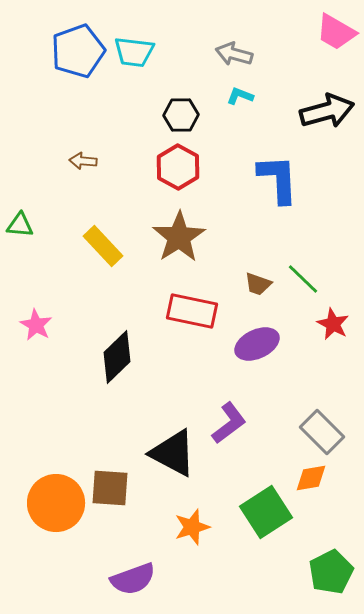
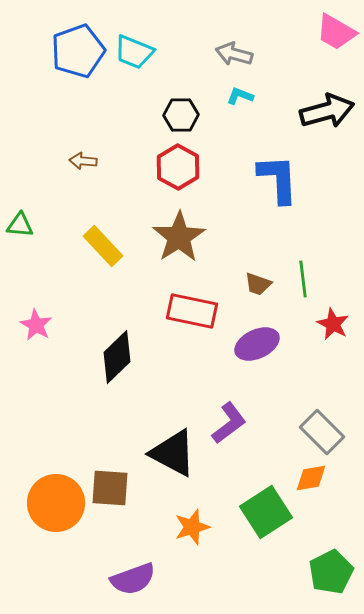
cyan trapezoid: rotated 15 degrees clockwise
green line: rotated 39 degrees clockwise
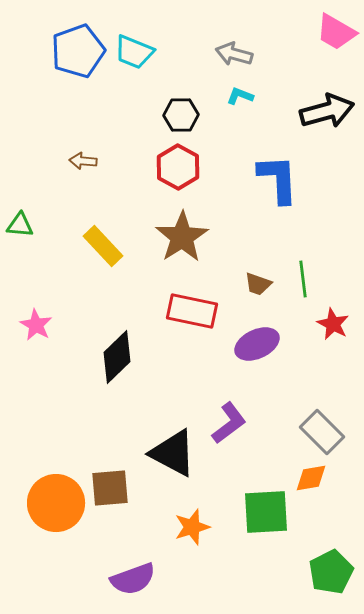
brown star: moved 3 px right
brown square: rotated 9 degrees counterclockwise
green square: rotated 30 degrees clockwise
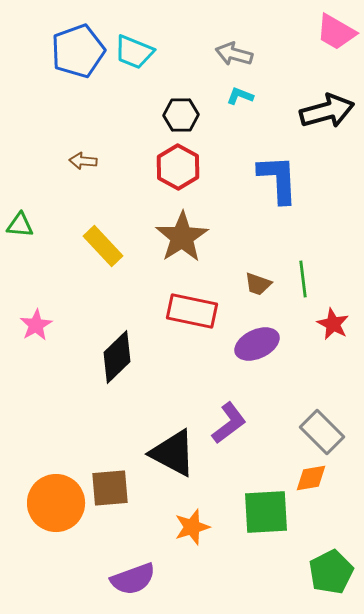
pink star: rotated 12 degrees clockwise
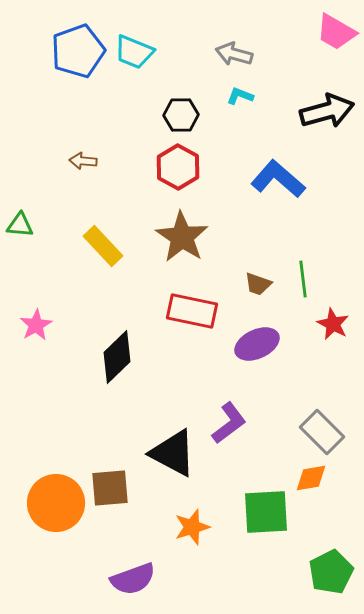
blue L-shape: rotated 46 degrees counterclockwise
brown star: rotated 6 degrees counterclockwise
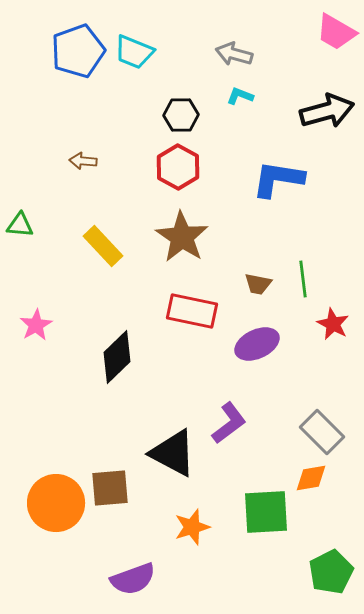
blue L-shape: rotated 32 degrees counterclockwise
brown trapezoid: rotated 8 degrees counterclockwise
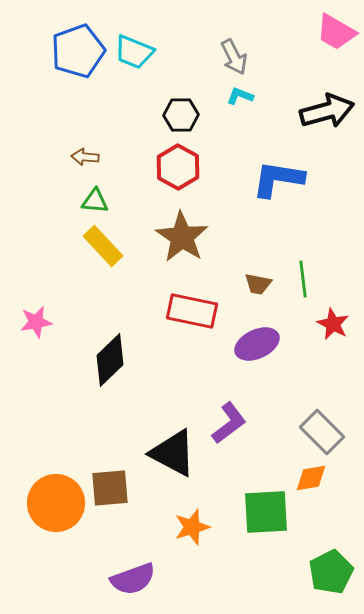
gray arrow: moved 3 px down; rotated 132 degrees counterclockwise
brown arrow: moved 2 px right, 4 px up
green triangle: moved 75 px right, 24 px up
pink star: moved 3 px up; rotated 20 degrees clockwise
black diamond: moved 7 px left, 3 px down
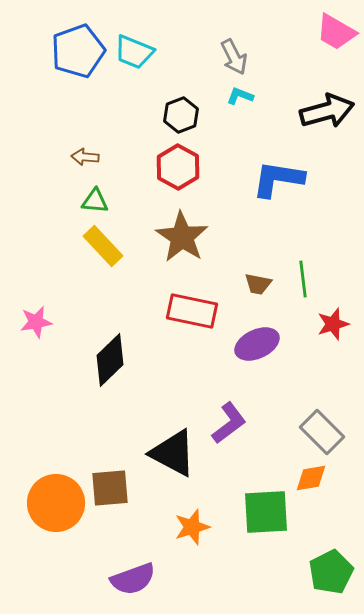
black hexagon: rotated 20 degrees counterclockwise
red star: rotated 28 degrees clockwise
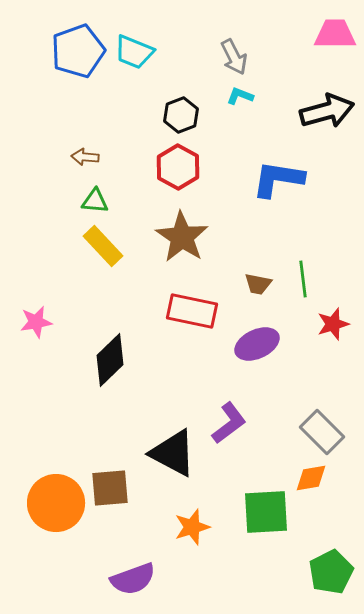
pink trapezoid: moved 1 px left, 2 px down; rotated 150 degrees clockwise
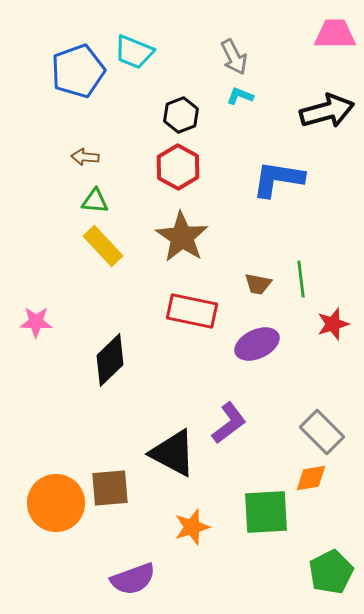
blue pentagon: moved 20 px down
green line: moved 2 px left
pink star: rotated 12 degrees clockwise
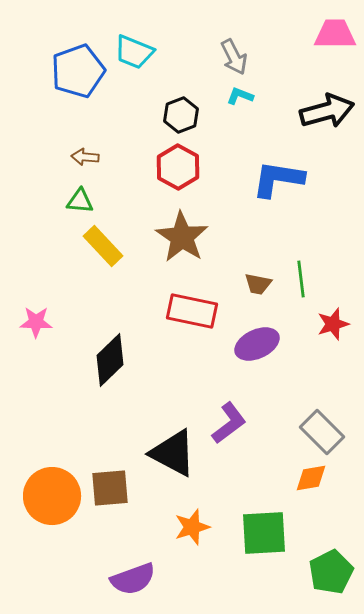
green triangle: moved 15 px left
orange circle: moved 4 px left, 7 px up
green square: moved 2 px left, 21 px down
